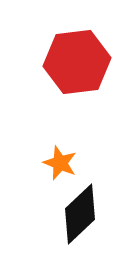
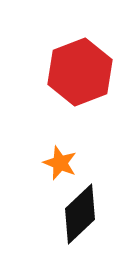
red hexagon: moved 3 px right, 10 px down; rotated 14 degrees counterclockwise
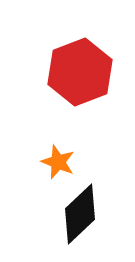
orange star: moved 2 px left, 1 px up
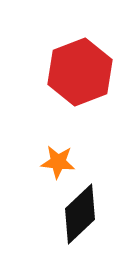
orange star: rotated 16 degrees counterclockwise
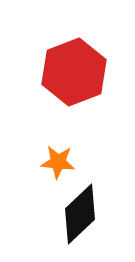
red hexagon: moved 6 px left
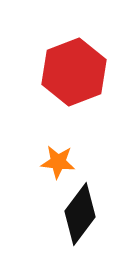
black diamond: rotated 10 degrees counterclockwise
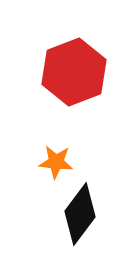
orange star: moved 2 px left
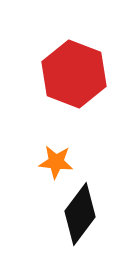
red hexagon: moved 2 px down; rotated 18 degrees counterclockwise
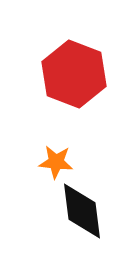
black diamond: moved 2 px right, 3 px up; rotated 44 degrees counterclockwise
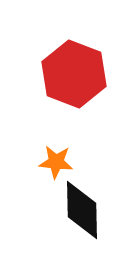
black diamond: moved 1 px up; rotated 6 degrees clockwise
